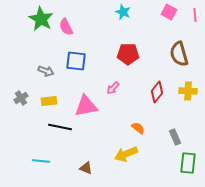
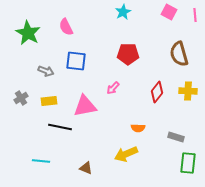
cyan star: rotated 21 degrees clockwise
green star: moved 13 px left, 14 px down
pink triangle: moved 1 px left
orange semicircle: rotated 144 degrees clockwise
gray rectangle: moved 1 px right; rotated 49 degrees counterclockwise
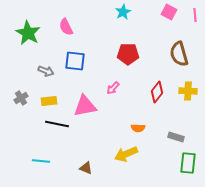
blue square: moved 1 px left
black line: moved 3 px left, 3 px up
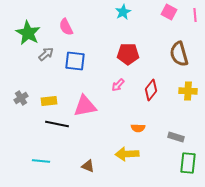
gray arrow: moved 17 px up; rotated 63 degrees counterclockwise
pink arrow: moved 5 px right, 3 px up
red diamond: moved 6 px left, 2 px up
yellow arrow: moved 1 px right; rotated 20 degrees clockwise
brown triangle: moved 2 px right, 2 px up
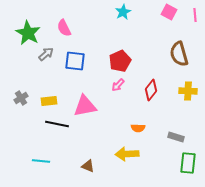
pink semicircle: moved 2 px left, 1 px down
red pentagon: moved 8 px left, 7 px down; rotated 25 degrees counterclockwise
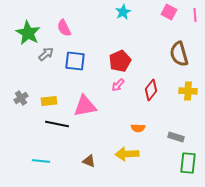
brown triangle: moved 1 px right, 5 px up
